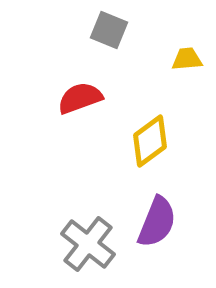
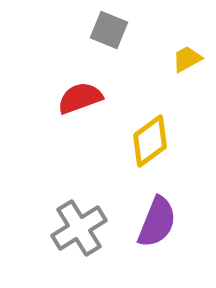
yellow trapezoid: rotated 24 degrees counterclockwise
gray cross: moved 9 px left, 16 px up; rotated 20 degrees clockwise
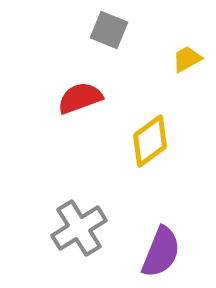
purple semicircle: moved 4 px right, 30 px down
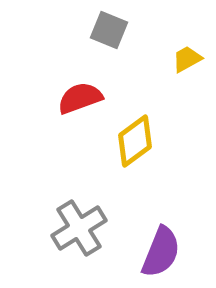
yellow diamond: moved 15 px left
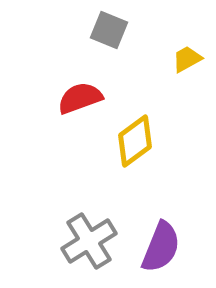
gray cross: moved 10 px right, 13 px down
purple semicircle: moved 5 px up
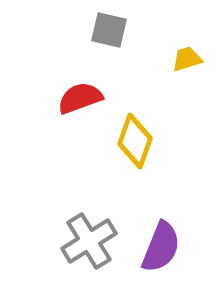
gray square: rotated 9 degrees counterclockwise
yellow trapezoid: rotated 12 degrees clockwise
yellow diamond: rotated 34 degrees counterclockwise
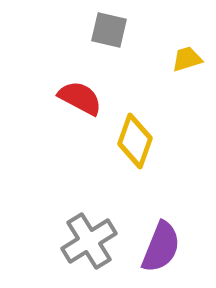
red semicircle: rotated 48 degrees clockwise
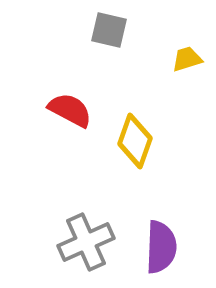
red semicircle: moved 10 px left, 12 px down
gray cross: moved 3 px left, 1 px down; rotated 8 degrees clockwise
purple semicircle: rotated 20 degrees counterclockwise
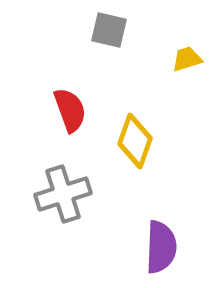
red semicircle: rotated 42 degrees clockwise
gray cross: moved 23 px left, 48 px up; rotated 6 degrees clockwise
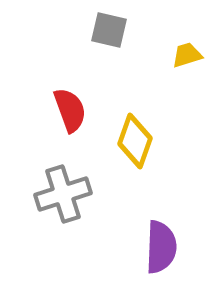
yellow trapezoid: moved 4 px up
